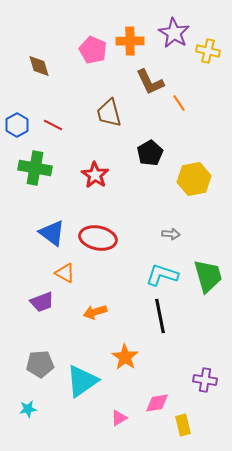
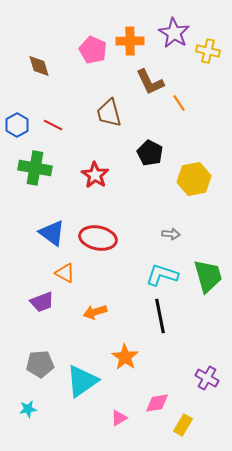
black pentagon: rotated 15 degrees counterclockwise
purple cross: moved 2 px right, 2 px up; rotated 20 degrees clockwise
yellow rectangle: rotated 45 degrees clockwise
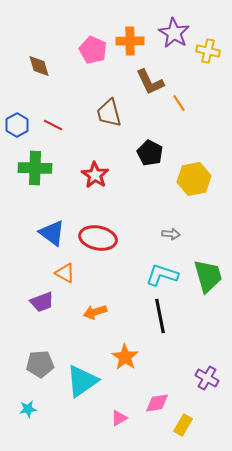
green cross: rotated 8 degrees counterclockwise
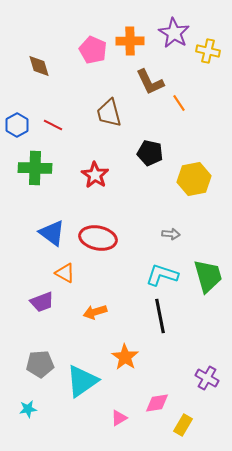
black pentagon: rotated 15 degrees counterclockwise
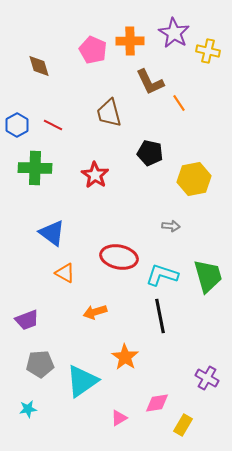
gray arrow: moved 8 px up
red ellipse: moved 21 px right, 19 px down
purple trapezoid: moved 15 px left, 18 px down
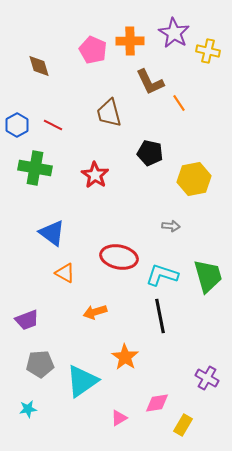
green cross: rotated 8 degrees clockwise
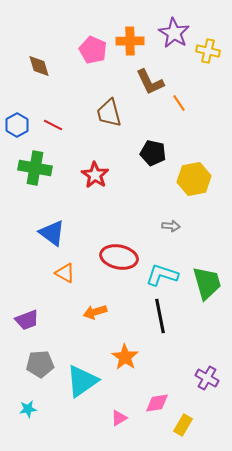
black pentagon: moved 3 px right
green trapezoid: moved 1 px left, 7 px down
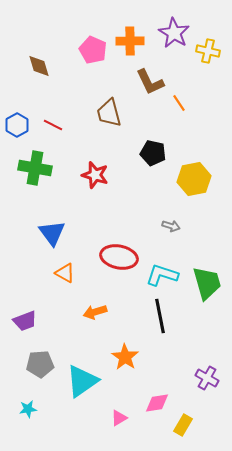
red star: rotated 16 degrees counterclockwise
gray arrow: rotated 12 degrees clockwise
blue triangle: rotated 16 degrees clockwise
purple trapezoid: moved 2 px left, 1 px down
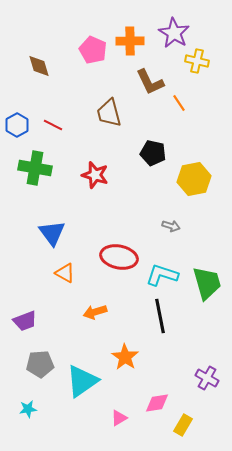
yellow cross: moved 11 px left, 10 px down
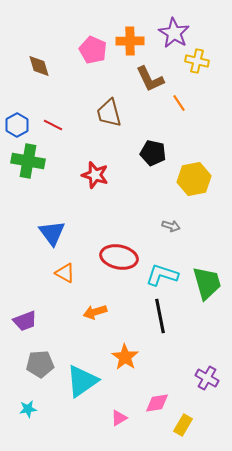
brown L-shape: moved 3 px up
green cross: moved 7 px left, 7 px up
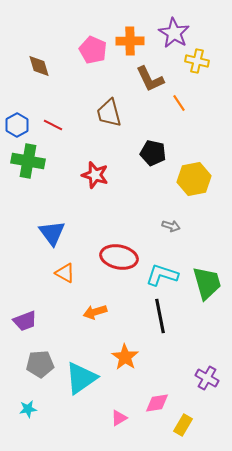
cyan triangle: moved 1 px left, 3 px up
